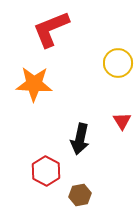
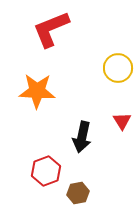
yellow circle: moved 5 px down
orange star: moved 3 px right, 7 px down
black arrow: moved 2 px right, 2 px up
red hexagon: rotated 12 degrees clockwise
brown hexagon: moved 2 px left, 2 px up
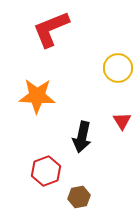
orange star: moved 5 px down
brown hexagon: moved 1 px right, 4 px down
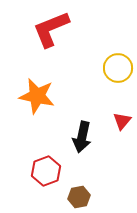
orange star: rotated 9 degrees clockwise
red triangle: rotated 12 degrees clockwise
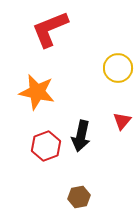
red L-shape: moved 1 px left
orange star: moved 4 px up
black arrow: moved 1 px left, 1 px up
red hexagon: moved 25 px up
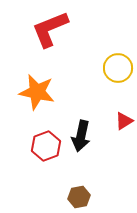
red triangle: moved 2 px right; rotated 18 degrees clockwise
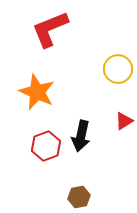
yellow circle: moved 1 px down
orange star: rotated 12 degrees clockwise
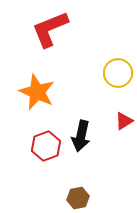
yellow circle: moved 4 px down
brown hexagon: moved 1 px left, 1 px down
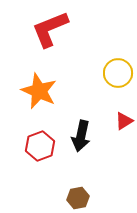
orange star: moved 2 px right, 1 px up
red hexagon: moved 6 px left
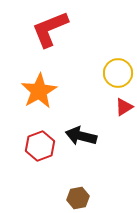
orange star: rotated 18 degrees clockwise
red triangle: moved 14 px up
black arrow: rotated 92 degrees clockwise
